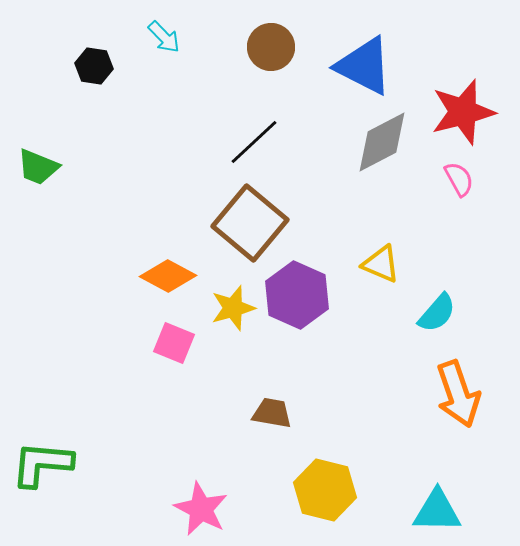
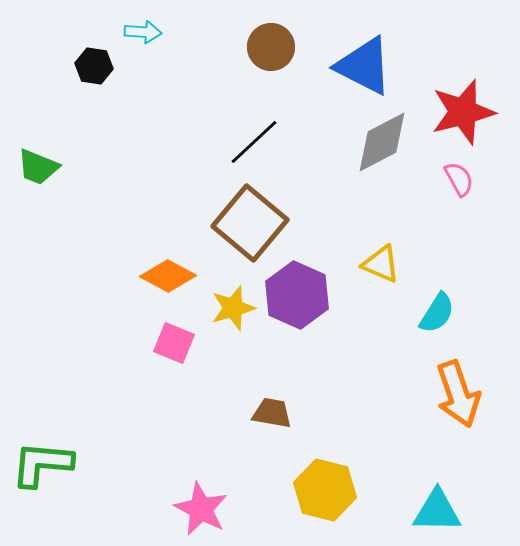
cyan arrow: moved 21 px left, 5 px up; rotated 42 degrees counterclockwise
cyan semicircle: rotated 9 degrees counterclockwise
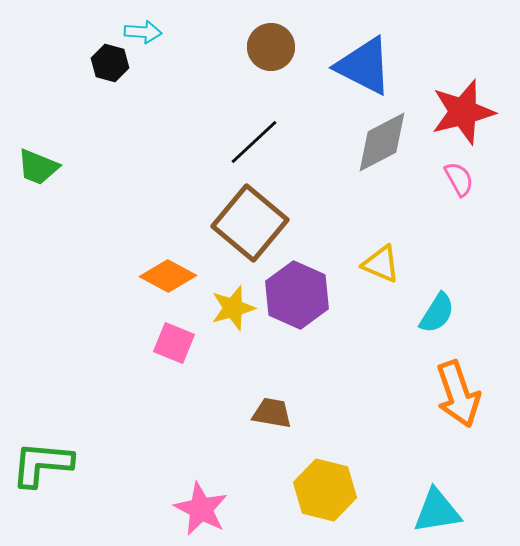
black hexagon: moved 16 px right, 3 px up; rotated 6 degrees clockwise
cyan triangle: rotated 10 degrees counterclockwise
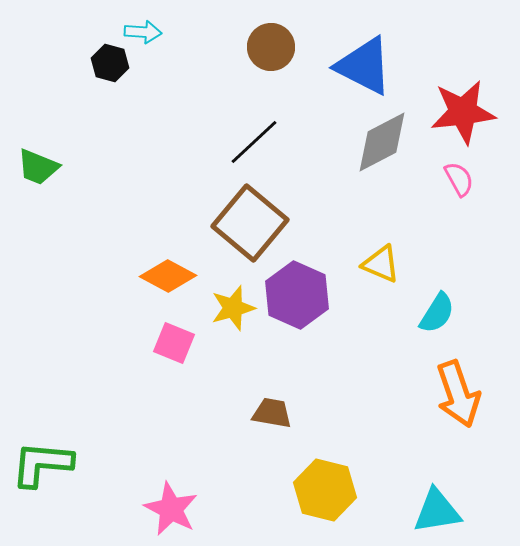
red star: rotated 8 degrees clockwise
pink star: moved 30 px left
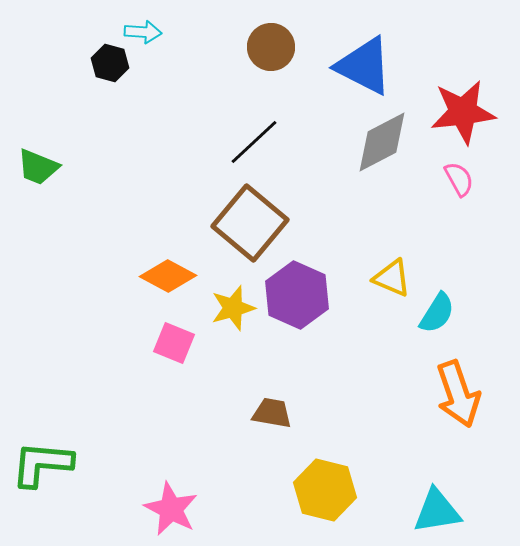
yellow triangle: moved 11 px right, 14 px down
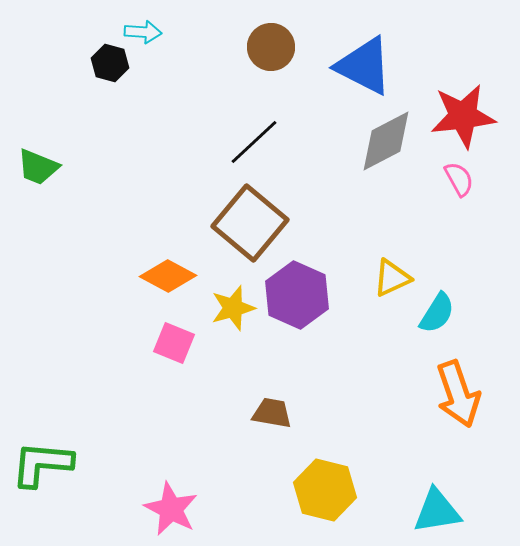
red star: moved 4 px down
gray diamond: moved 4 px right, 1 px up
yellow triangle: rotated 48 degrees counterclockwise
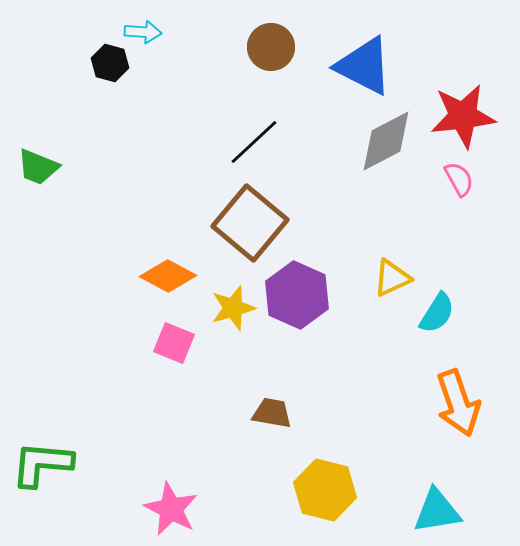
orange arrow: moved 9 px down
